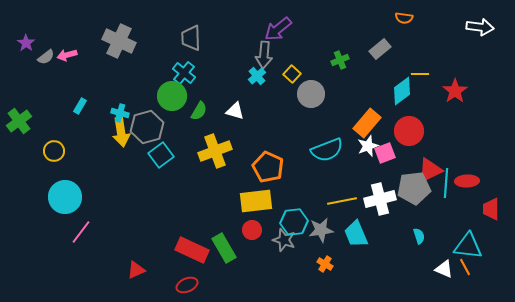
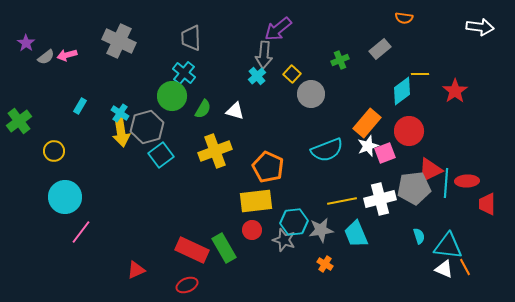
green semicircle at (199, 111): moved 4 px right, 2 px up
cyan cross at (120, 113): rotated 18 degrees clockwise
red trapezoid at (491, 209): moved 4 px left, 5 px up
cyan triangle at (468, 246): moved 20 px left
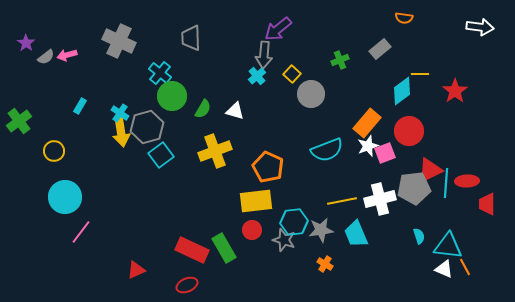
cyan cross at (184, 73): moved 24 px left
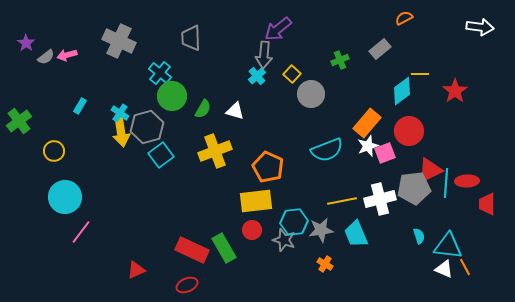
orange semicircle at (404, 18): rotated 144 degrees clockwise
